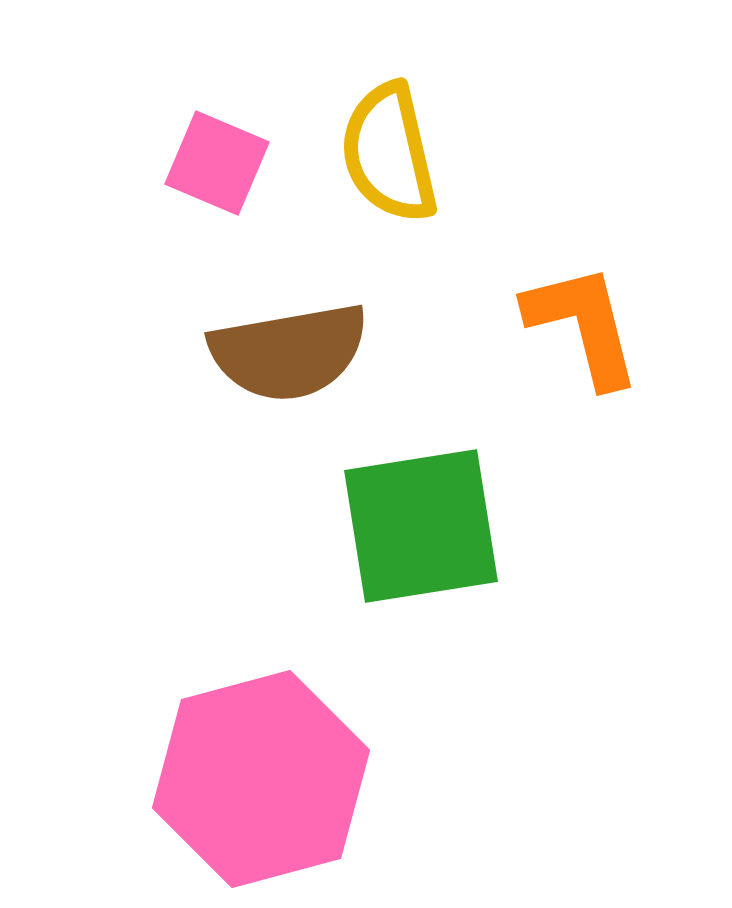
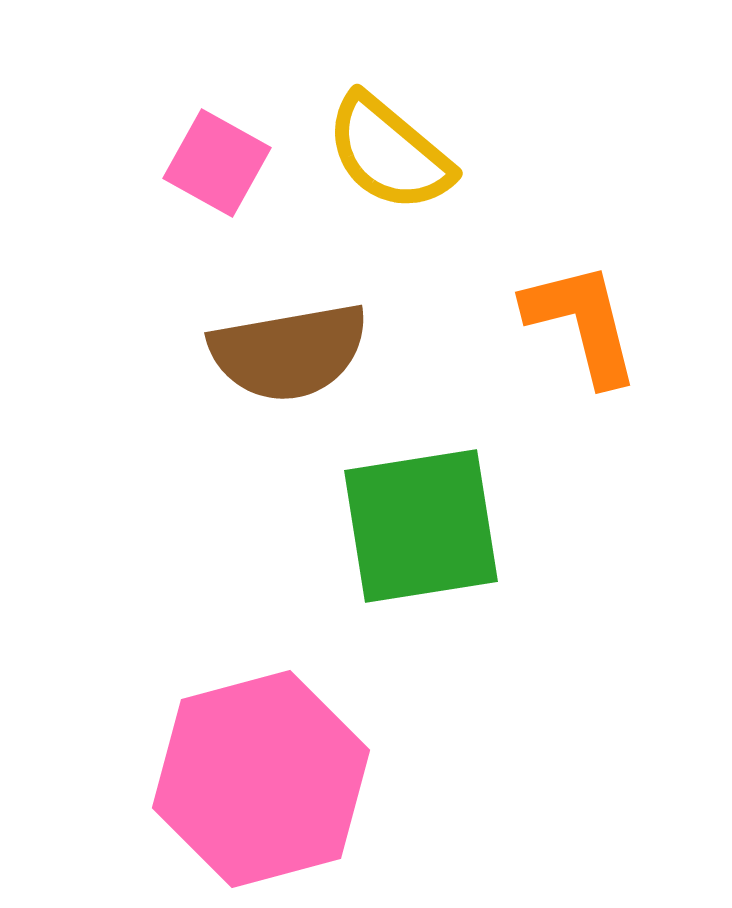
yellow semicircle: rotated 37 degrees counterclockwise
pink square: rotated 6 degrees clockwise
orange L-shape: moved 1 px left, 2 px up
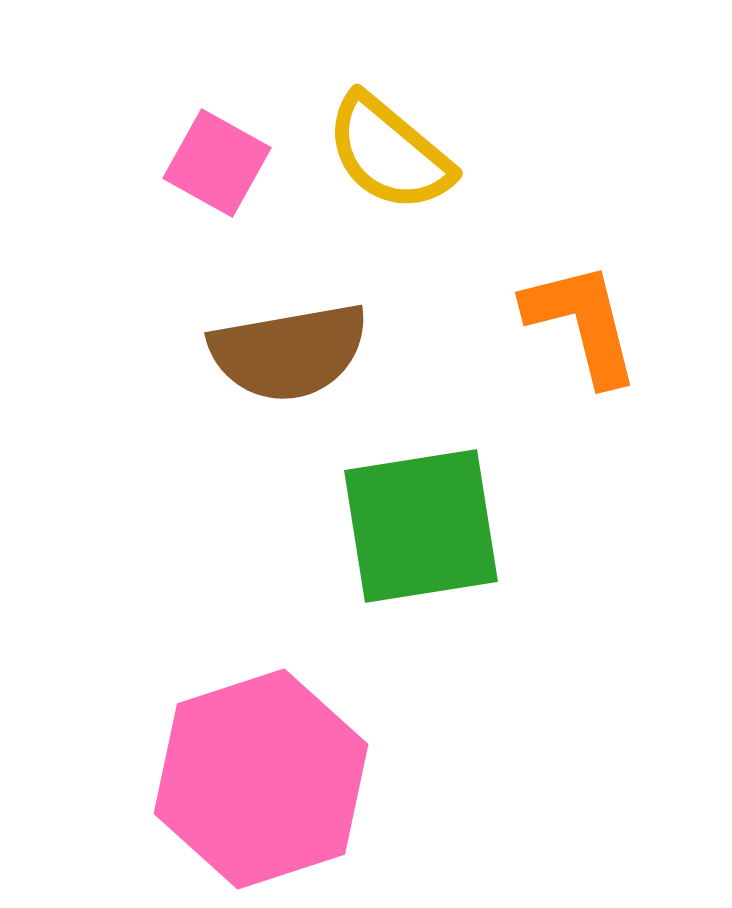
pink hexagon: rotated 3 degrees counterclockwise
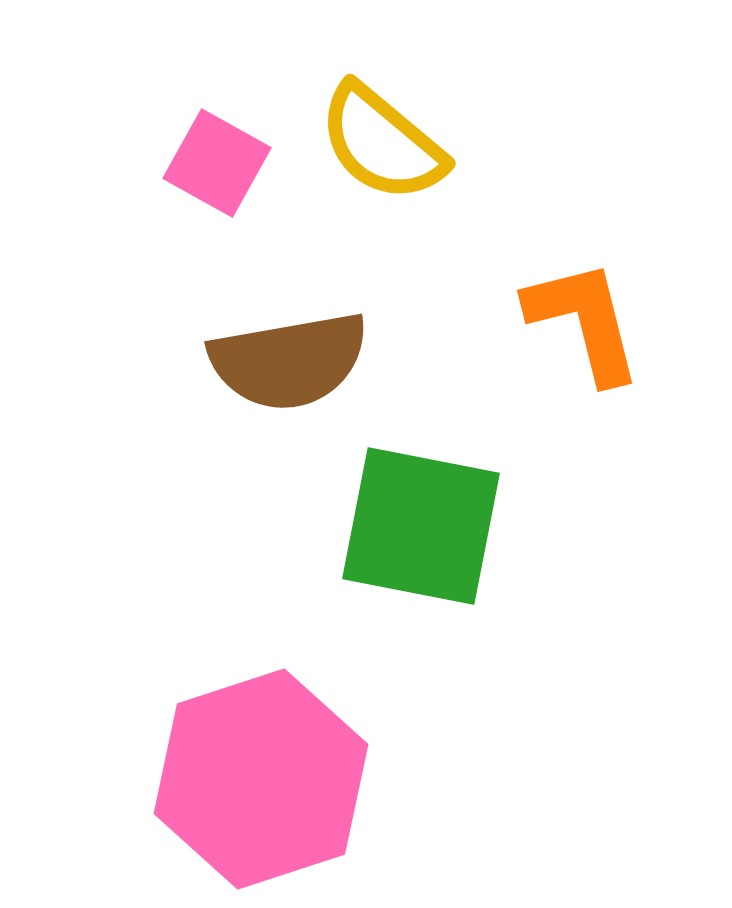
yellow semicircle: moved 7 px left, 10 px up
orange L-shape: moved 2 px right, 2 px up
brown semicircle: moved 9 px down
green square: rotated 20 degrees clockwise
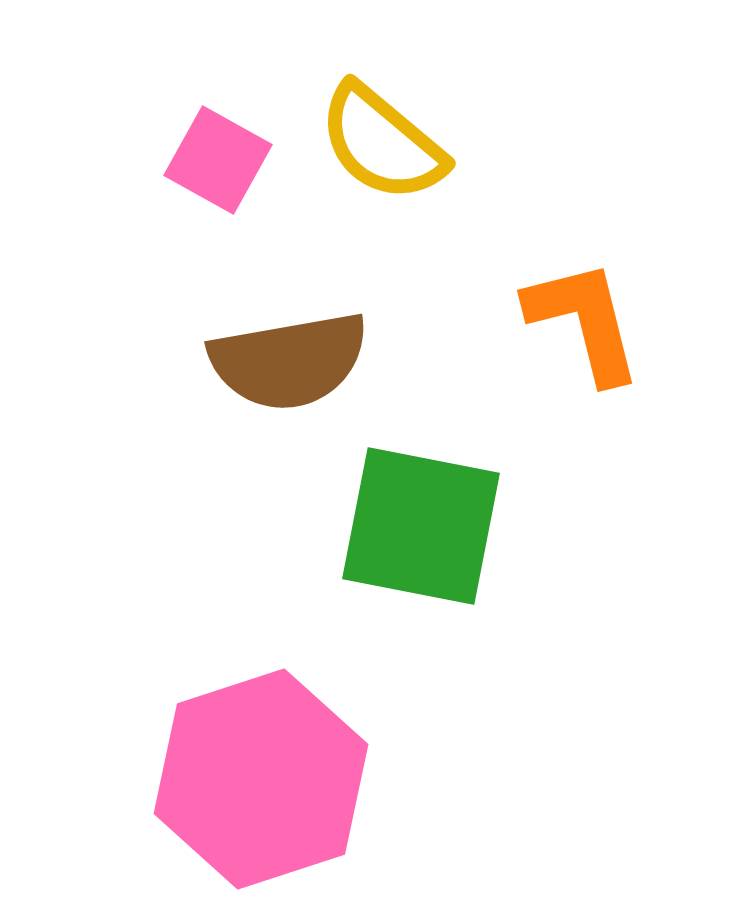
pink square: moved 1 px right, 3 px up
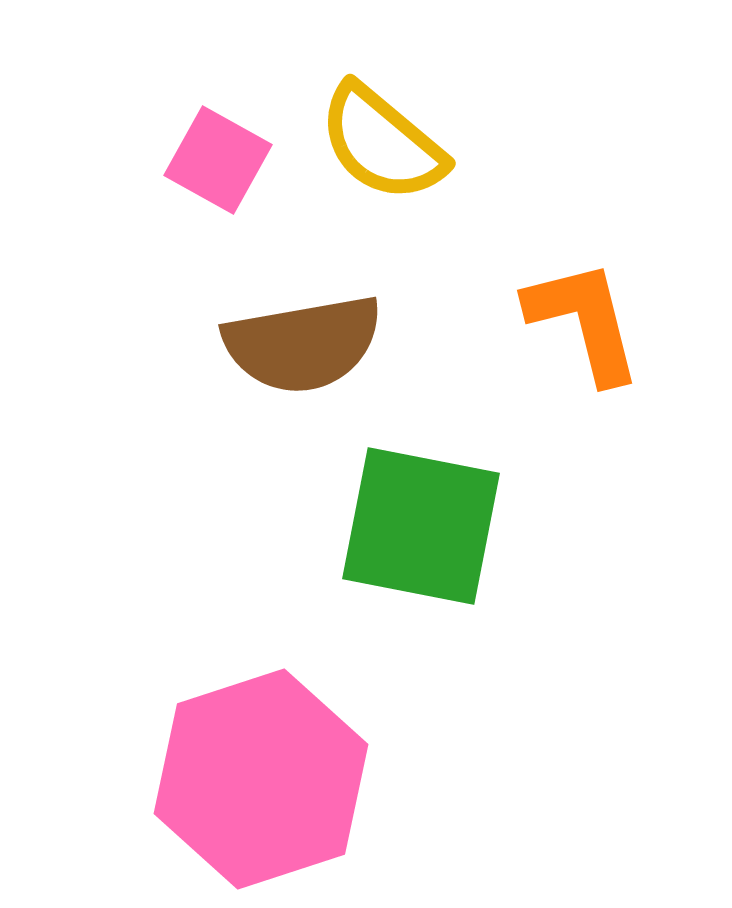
brown semicircle: moved 14 px right, 17 px up
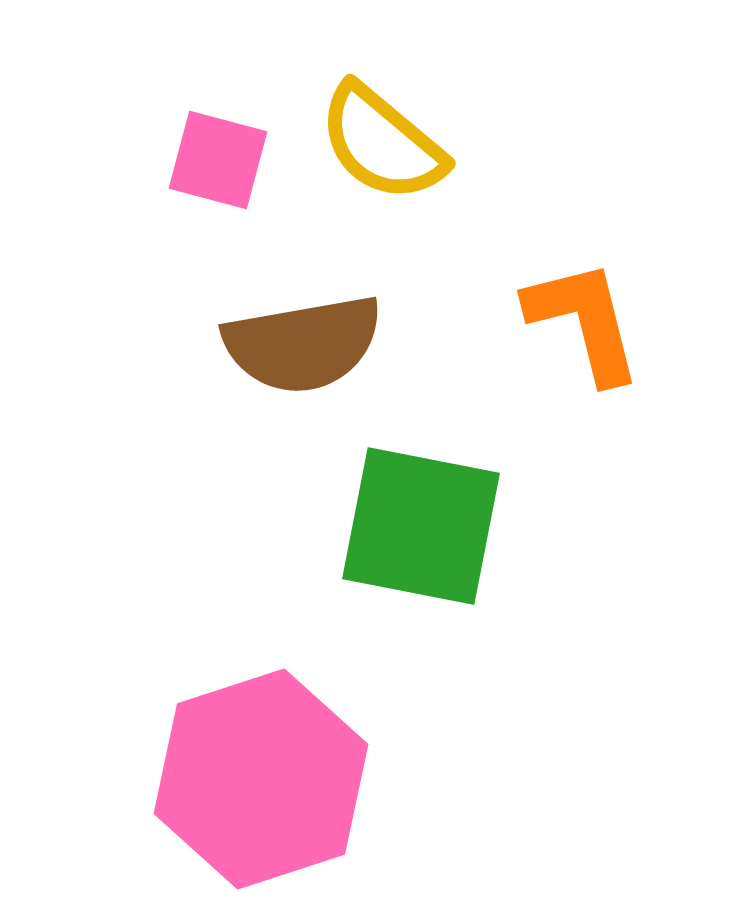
pink square: rotated 14 degrees counterclockwise
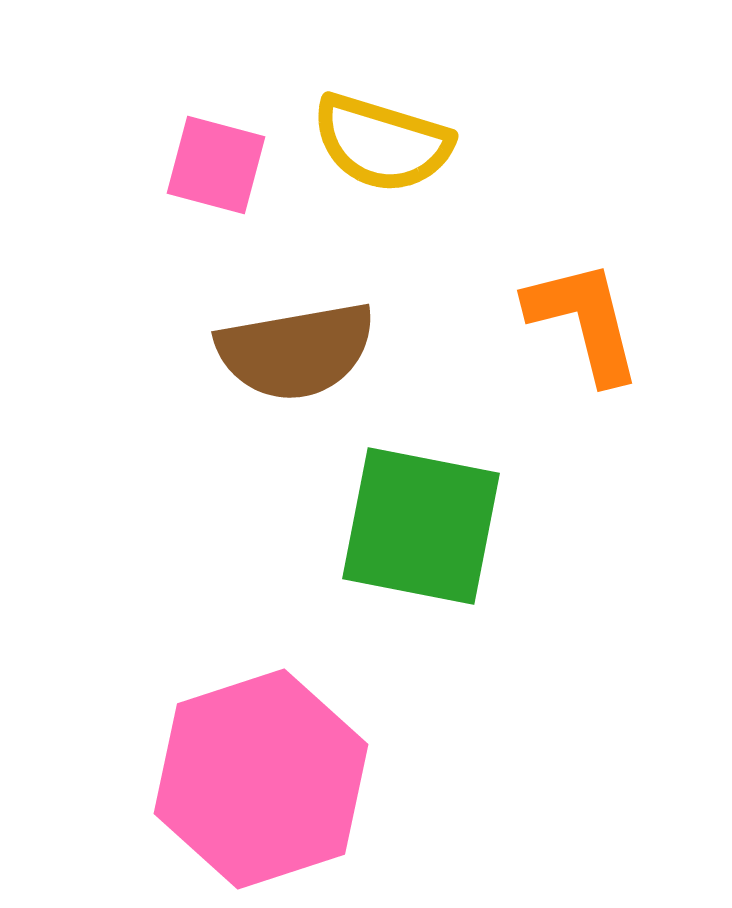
yellow semicircle: rotated 23 degrees counterclockwise
pink square: moved 2 px left, 5 px down
brown semicircle: moved 7 px left, 7 px down
